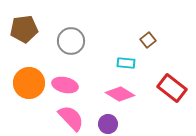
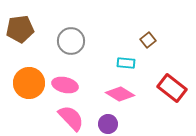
brown pentagon: moved 4 px left
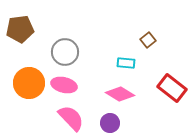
gray circle: moved 6 px left, 11 px down
pink ellipse: moved 1 px left
purple circle: moved 2 px right, 1 px up
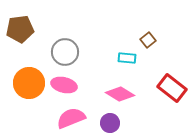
cyan rectangle: moved 1 px right, 5 px up
pink semicircle: rotated 68 degrees counterclockwise
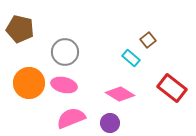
brown pentagon: rotated 20 degrees clockwise
cyan rectangle: moved 4 px right; rotated 36 degrees clockwise
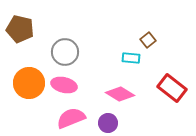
cyan rectangle: rotated 36 degrees counterclockwise
purple circle: moved 2 px left
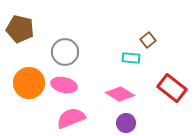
purple circle: moved 18 px right
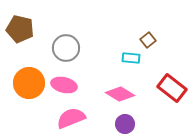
gray circle: moved 1 px right, 4 px up
purple circle: moved 1 px left, 1 px down
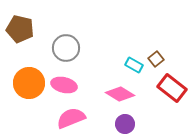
brown square: moved 8 px right, 19 px down
cyan rectangle: moved 3 px right, 7 px down; rotated 24 degrees clockwise
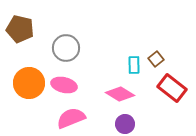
cyan rectangle: rotated 60 degrees clockwise
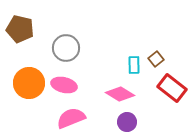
purple circle: moved 2 px right, 2 px up
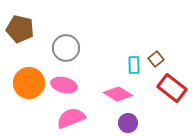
pink diamond: moved 2 px left
purple circle: moved 1 px right, 1 px down
